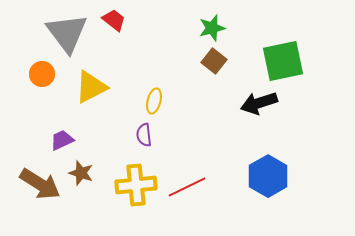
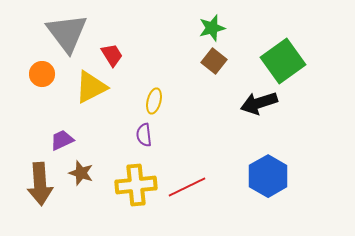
red trapezoid: moved 2 px left, 35 px down; rotated 20 degrees clockwise
green square: rotated 24 degrees counterclockwise
brown arrow: rotated 54 degrees clockwise
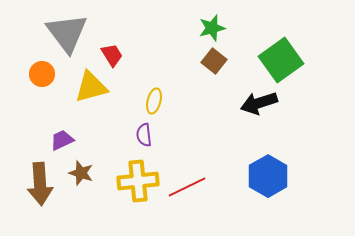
green square: moved 2 px left, 1 px up
yellow triangle: rotated 12 degrees clockwise
yellow cross: moved 2 px right, 4 px up
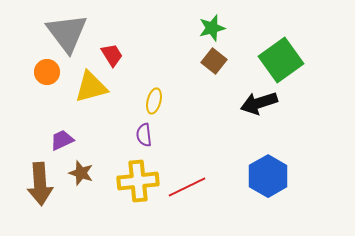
orange circle: moved 5 px right, 2 px up
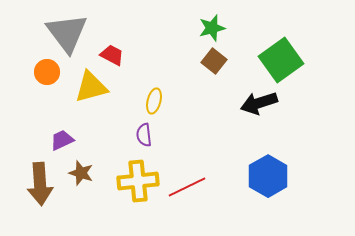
red trapezoid: rotated 30 degrees counterclockwise
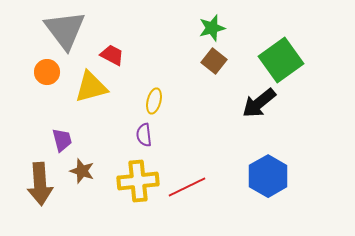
gray triangle: moved 2 px left, 3 px up
black arrow: rotated 21 degrees counterclockwise
purple trapezoid: rotated 100 degrees clockwise
brown star: moved 1 px right, 2 px up
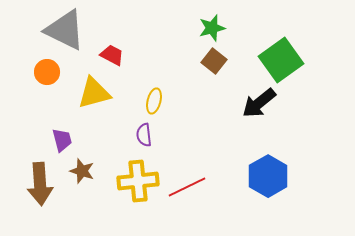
gray triangle: rotated 27 degrees counterclockwise
yellow triangle: moved 3 px right, 6 px down
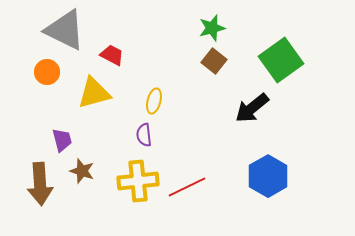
black arrow: moved 7 px left, 5 px down
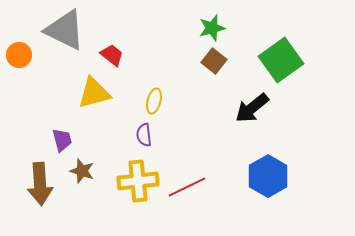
red trapezoid: rotated 10 degrees clockwise
orange circle: moved 28 px left, 17 px up
